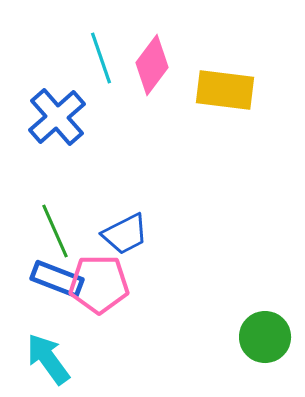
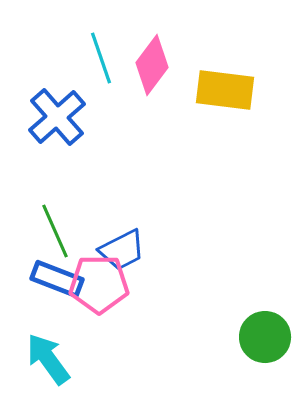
blue trapezoid: moved 3 px left, 16 px down
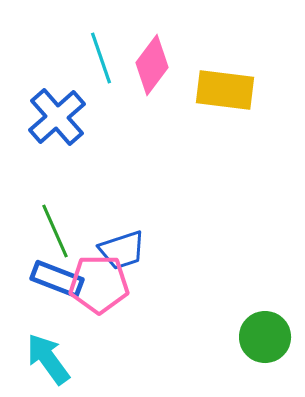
blue trapezoid: rotated 9 degrees clockwise
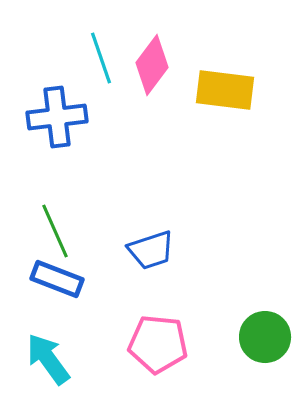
blue cross: rotated 34 degrees clockwise
blue trapezoid: moved 29 px right
pink pentagon: moved 59 px right, 60 px down; rotated 6 degrees clockwise
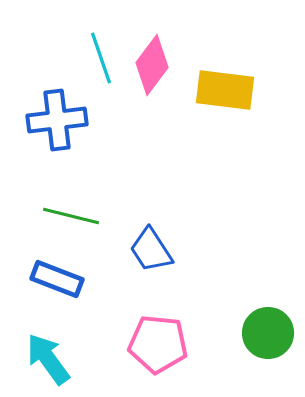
blue cross: moved 3 px down
green line: moved 16 px right, 15 px up; rotated 52 degrees counterclockwise
blue trapezoid: rotated 75 degrees clockwise
green circle: moved 3 px right, 4 px up
